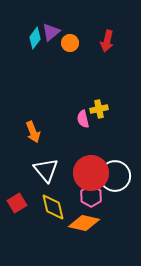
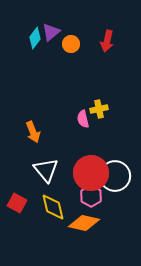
orange circle: moved 1 px right, 1 px down
red square: rotated 30 degrees counterclockwise
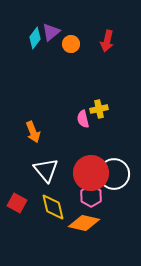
white circle: moved 1 px left, 2 px up
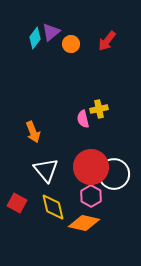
red arrow: rotated 25 degrees clockwise
red circle: moved 6 px up
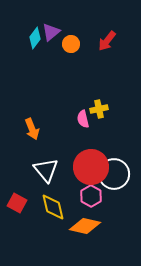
orange arrow: moved 1 px left, 3 px up
orange diamond: moved 1 px right, 3 px down
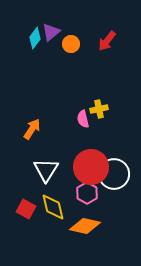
orange arrow: rotated 125 degrees counterclockwise
white triangle: rotated 12 degrees clockwise
pink hexagon: moved 4 px left, 3 px up
red square: moved 9 px right, 6 px down
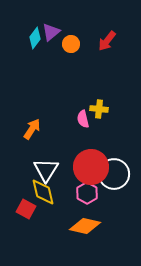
yellow cross: rotated 18 degrees clockwise
yellow diamond: moved 10 px left, 15 px up
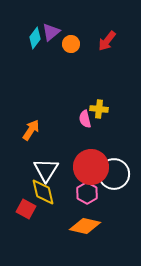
pink semicircle: moved 2 px right
orange arrow: moved 1 px left, 1 px down
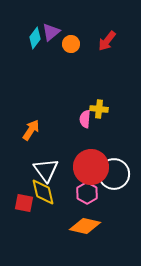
pink semicircle: rotated 18 degrees clockwise
white triangle: rotated 8 degrees counterclockwise
red square: moved 2 px left, 6 px up; rotated 18 degrees counterclockwise
